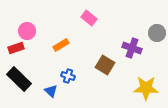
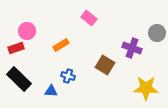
blue triangle: rotated 40 degrees counterclockwise
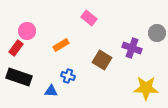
red rectangle: rotated 35 degrees counterclockwise
brown square: moved 3 px left, 5 px up
black rectangle: moved 2 px up; rotated 25 degrees counterclockwise
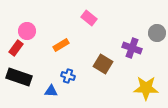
brown square: moved 1 px right, 4 px down
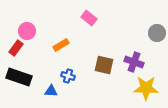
purple cross: moved 2 px right, 14 px down
brown square: moved 1 px right, 1 px down; rotated 18 degrees counterclockwise
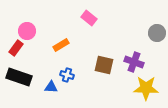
blue cross: moved 1 px left, 1 px up
blue triangle: moved 4 px up
